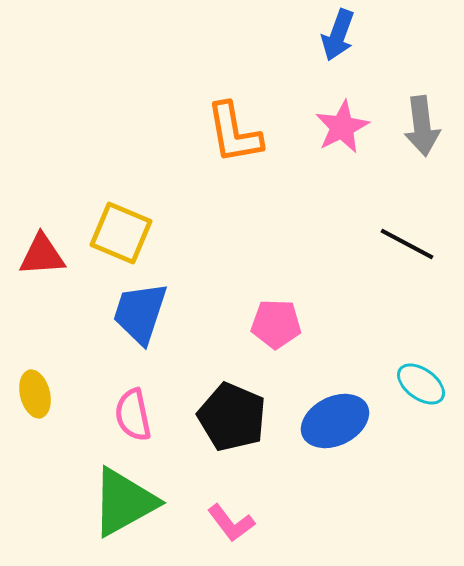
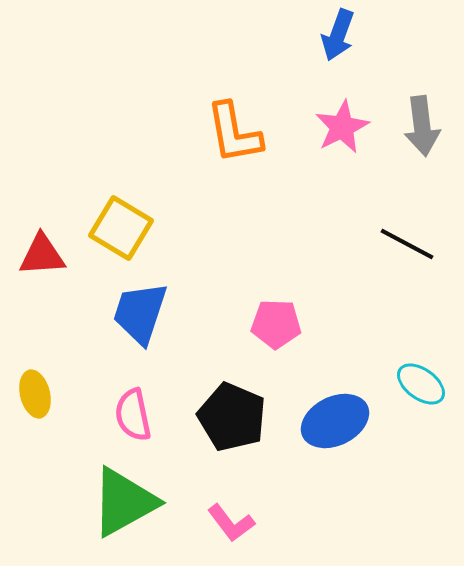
yellow square: moved 5 px up; rotated 8 degrees clockwise
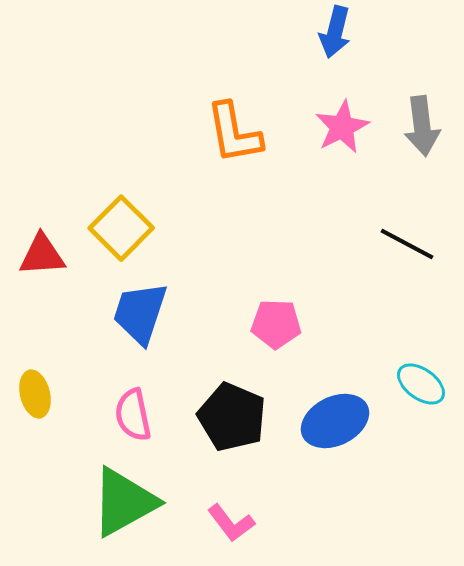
blue arrow: moved 3 px left, 3 px up; rotated 6 degrees counterclockwise
yellow square: rotated 14 degrees clockwise
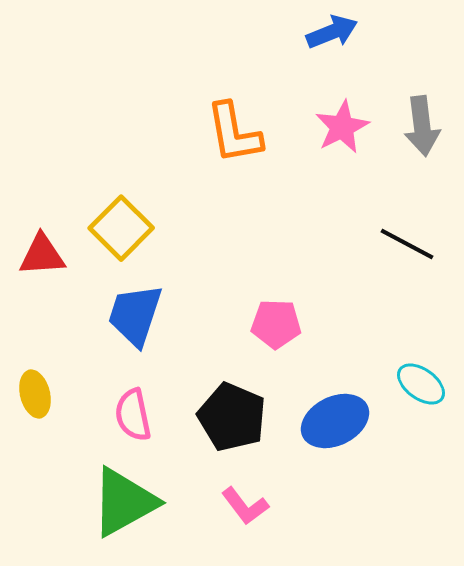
blue arrow: moved 3 px left; rotated 126 degrees counterclockwise
blue trapezoid: moved 5 px left, 2 px down
pink L-shape: moved 14 px right, 17 px up
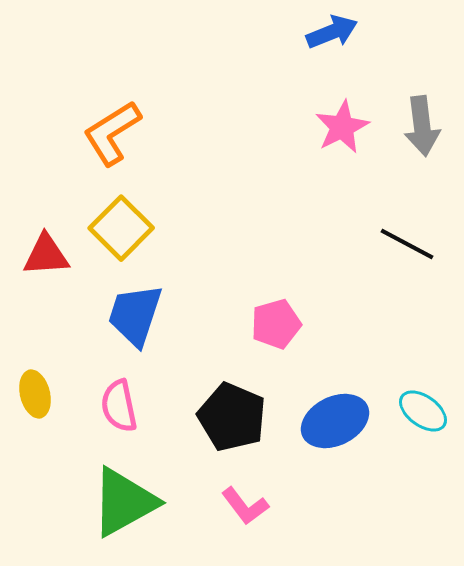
orange L-shape: moved 122 px left; rotated 68 degrees clockwise
red triangle: moved 4 px right
pink pentagon: rotated 18 degrees counterclockwise
cyan ellipse: moved 2 px right, 27 px down
pink semicircle: moved 14 px left, 9 px up
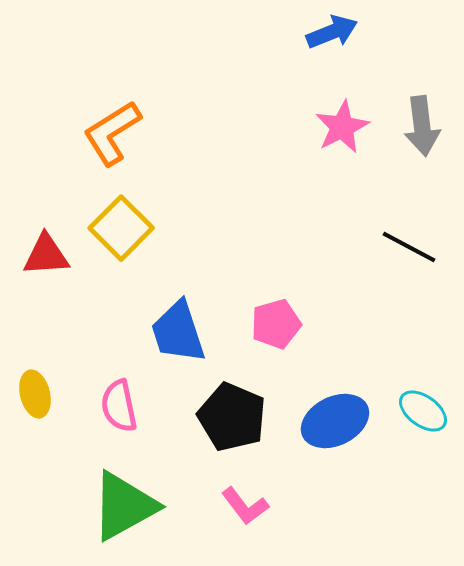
black line: moved 2 px right, 3 px down
blue trapezoid: moved 43 px right, 17 px down; rotated 36 degrees counterclockwise
green triangle: moved 4 px down
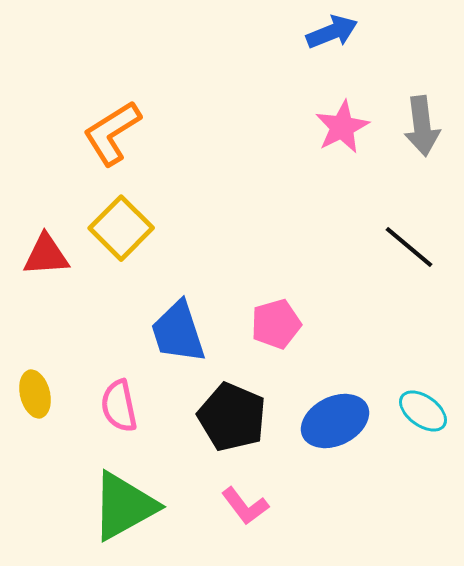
black line: rotated 12 degrees clockwise
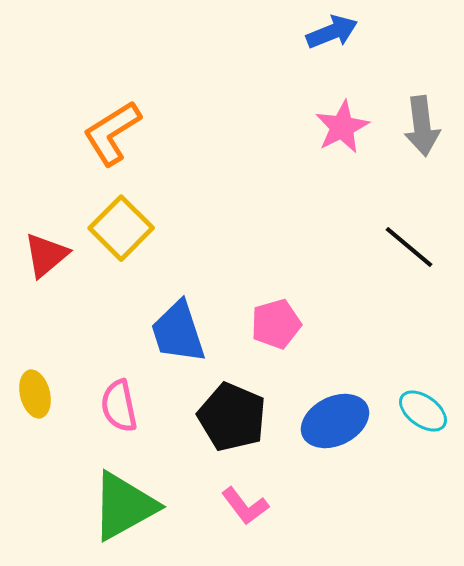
red triangle: rotated 36 degrees counterclockwise
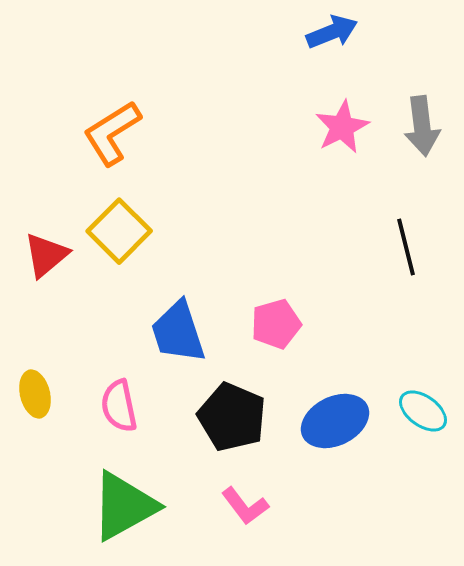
yellow square: moved 2 px left, 3 px down
black line: moved 3 px left; rotated 36 degrees clockwise
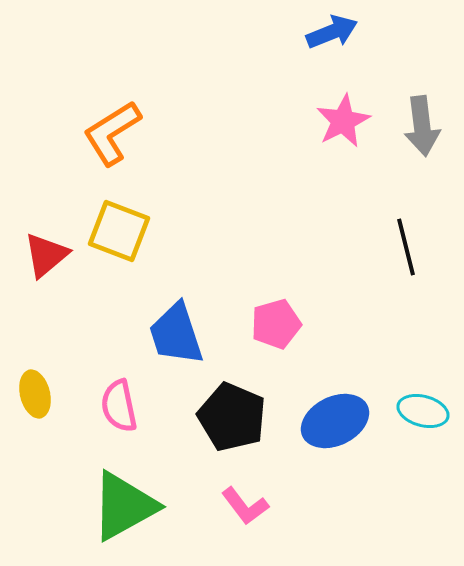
pink star: moved 1 px right, 6 px up
yellow square: rotated 24 degrees counterclockwise
blue trapezoid: moved 2 px left, 2 px down
cyan ellipse: rotated 21 degrees counterclockwise
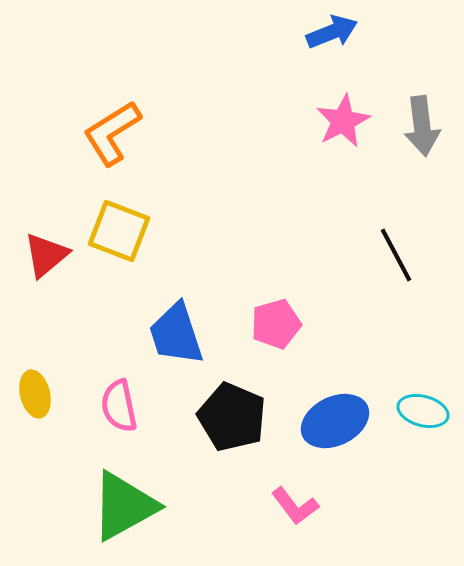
black line: moved 10 px left, 8 px down; rotated 14 degrees counterclockwise
pink L-shape: moved 50 px right
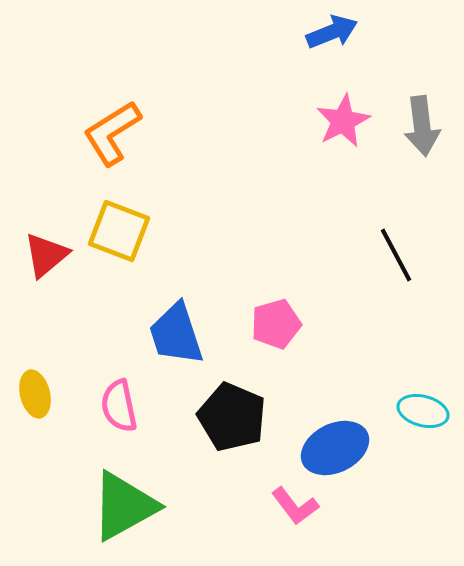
blue ellipse: moved 27 px down
